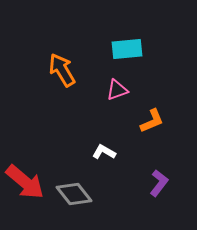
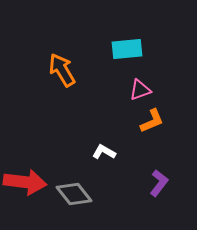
pink triangle: moved 23 px right
red arrow: rotated 33 degrees counterclockwise
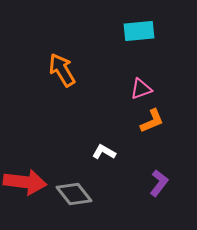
cyan rectangle: moved 12 px right, 18 px up
pink triangle: moved 1 px right, 1 px up
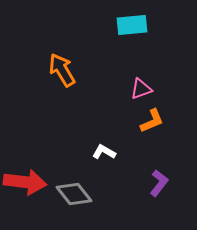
cyan rectangle: moved 7 px left, 6 px up
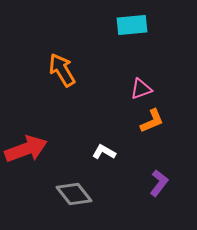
red arrow: moved 1 px right, 33 px up; rotated 27 degrees counterclockwise
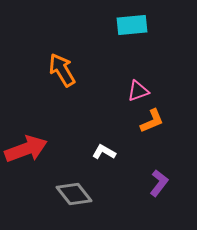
pink triangle: moved 3 px left, 2 px down
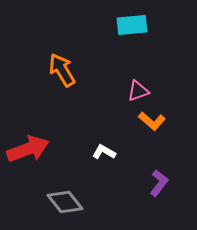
orange L-shape: rotated 64 degrees clockwise
red arrow: moved 2 px right
gray diamond: moved 9 px left, 8 px down
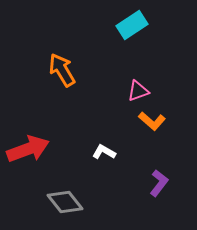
cyan rectangle: rotated 28 degrees counterclockwise
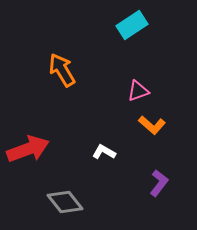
orange L-shape: moved 4 px down
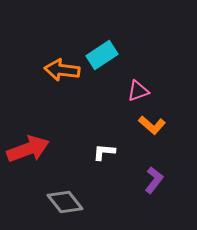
cyan rectangle: moved 30 px left, 30 px down
orange arrow: rotated 52 degrees counterclockwise
white L-shape: rotated 25 degrees counterclockwise
purple L-shape: moved 5 px left, 3 px up
